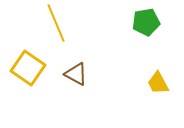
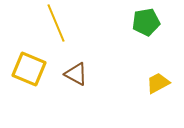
yellow square: moved 1 px right, 1 px down; rotated 12 degrees counterclockwise
yellow trapezoid: rotated 90 degrees clockwise
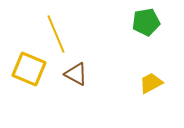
yellow line: moved 11 px down
yellow trapezoid: moved 7 px left
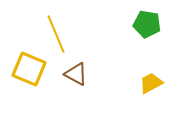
green pentagon: moved 1 px right, 2 px down; rotated 20 degrees clockwise
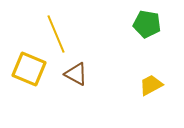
yellow trapezoid: moved 2 px down
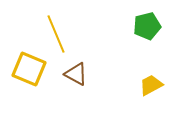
green pentagon: moved 2 px down; rotated 24 degrees counterclockwise
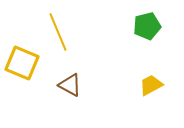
yellow line: moved 2 px right, 2 px up
yellow square: moved 7 px left, 6 px up
brown triangle: moved 6 px left, 11 px down
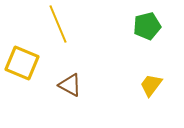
yellow line: moved 8 px up
yellow trapezoid: rotated 25 degrees counterclockwise
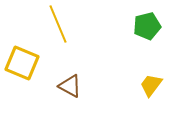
brown triangle: moved 1 px down
